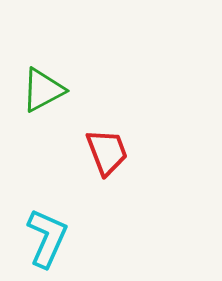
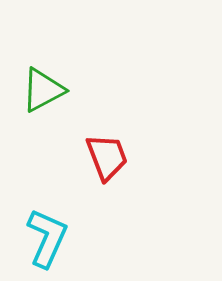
red trapezoid: moved 5 px down
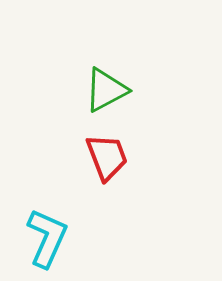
green triangle: moved 63 px right
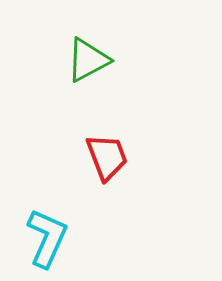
green triangle: moved 18 px left, 30 px up
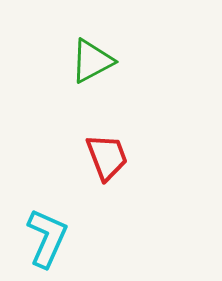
green triangle: moved 4 px right, 1 px down
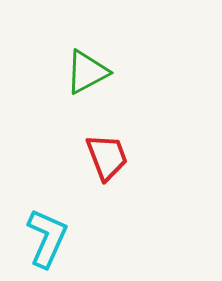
green triangle: moved 5 px left, 11 px down
